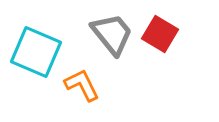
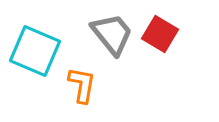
cyan square: moved 1 px left, 1 px up
orange L-shape: rotated 36 degrees clockwise
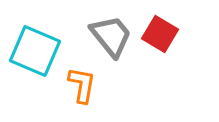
gray trapezoid: moved 1 px left, 2 px down
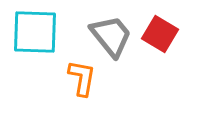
cyan square: moved 19 px up; rotated 21 degrees counterclockwise
orange L-shape: moved 7 px up
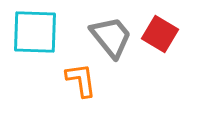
gray trapezoid: moved 1 px down
orange L-shape: moved 1 px left, 2 px down; rotated 18 degrees counterclockwise
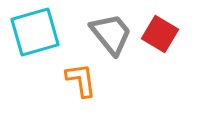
cyan square: rotated 18 degrees counterclockwise
gray trapezoid: moved 3 px up
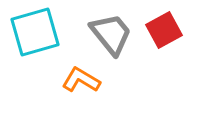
red square: moved 4 px right, 4 px up; rotated 30 degrees clockwise
orange L-shape: rotated 51 degrees counterclockwise
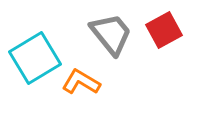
cyan square: moved 26 px down; rotated 15 degrees counterclockwise
orange L-shape: moved 2 px down
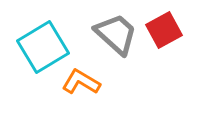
gray trapezoid: moved 5 px right; rotated 9 degrees counterclockwise
cyan square: moved 8 px right, 11 px up
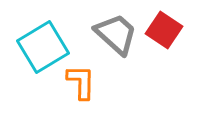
red square: rotated 27 degrees counterclockwise
orange L-shape: rotated 60 degrees clockwise
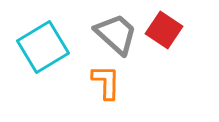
orange L-shape: moved 25 px right
